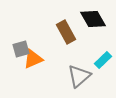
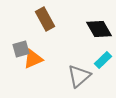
black diamond: moved 6 px right, 10 px down
brown rectangle: moved 21 px left, 13 px up
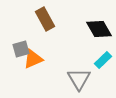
gray triangle: moved 3 px down; rotated 20 degrees counterclockwise
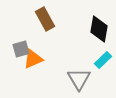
black diamond: rotated 40 degrees clockwise
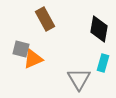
gray square: rotated 30 degrees clockwise
cyan rectangle: moved 3 px down; rotated 30 degrees counterclockwise
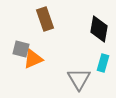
brown rectangle: rotated 10 degrees clockwise
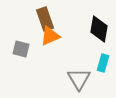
orange triangle: moved 17 px right, 23 px up
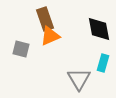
black diamond: rotated 20 degrees counterclockwise
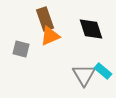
black diamond: moved 8 px left; rotated 8 degrees counterclockwise
cyan rectangle: moved 8 px down; rotated 66 degrees counterclockwise
gray triangle: moved 5 px right, 4 px up
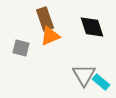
black diamond: moved 1 px right, 2 px up
gray square: moved 1 px up
cyan rectangle: moved 2 px left, 11 px down
